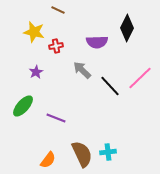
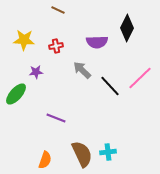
yellow star: moved 10 px left, 8 px down; rotated 10 degrees counterclockwise
purple star: rotated 24 degrees clockwise
green ellipse: moved 7 px left, 12 px up
orange semicircle: moved 3 px left; rotated 18 degrees counterclockwise
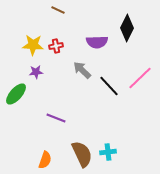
yellow star: moved 9 px right, 5 px down
black line: moved 1 px left
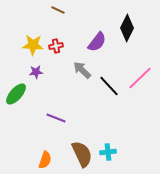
purple semicircle: rotated 50 degrees counterclockwise
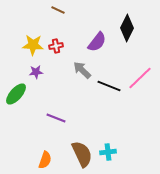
black line: rotated 25 degrees counterclockwise
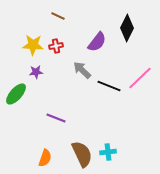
brown line: moved 6 px down
orange semicircle: moved 2 px up
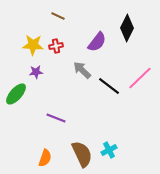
black line: rotated 15 degrees clockwise
cyan cross: moved 1 px right, 2 px up; rotated 21 degrees counterclockwise
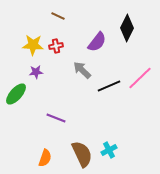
black line: rotated 60 degrees counterclockwise
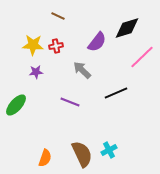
black diamond: rotated 48 degrees clockwise
pink line: moved 2 px right, 21 px up
black line: moved 7 px right, 7 px down
green ellipse: moved 11 px down
purple line: moved 14 px right, 16 px up
